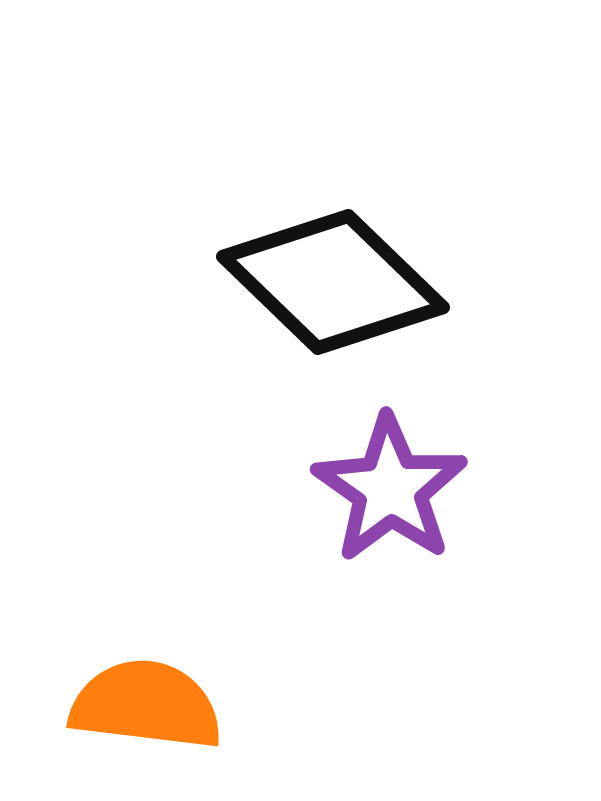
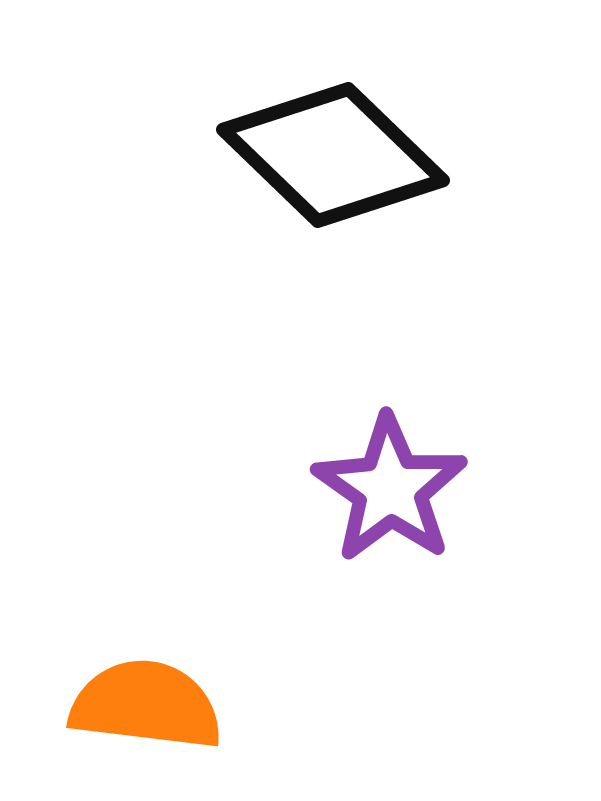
black diamond: moved 127 px up
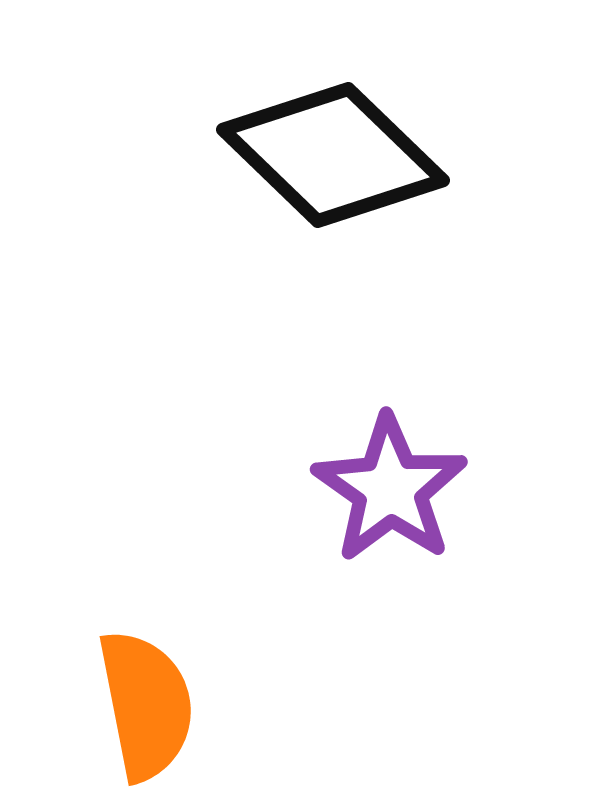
orange semicircle: rotated 72 degrees clockwise
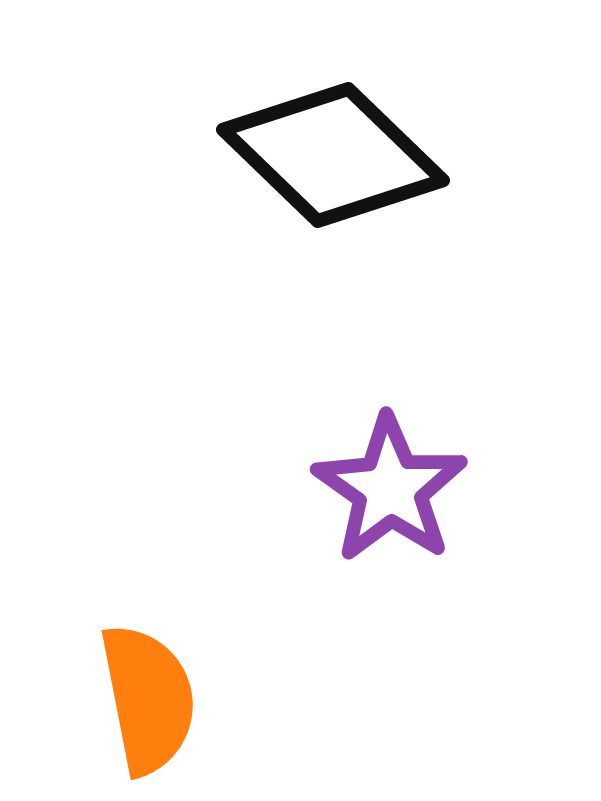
orange semicircle: moved 2 px right, 6 px up
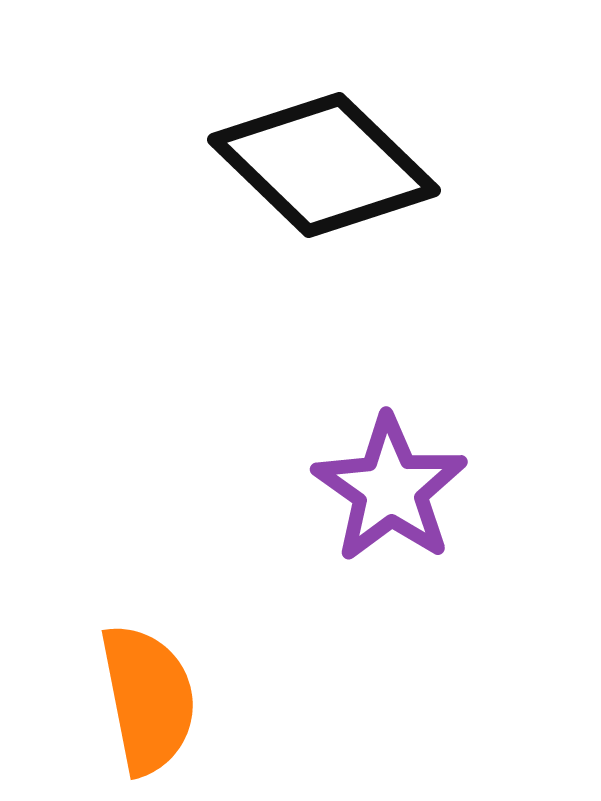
black diamond: moved 9 px left, 10 px down
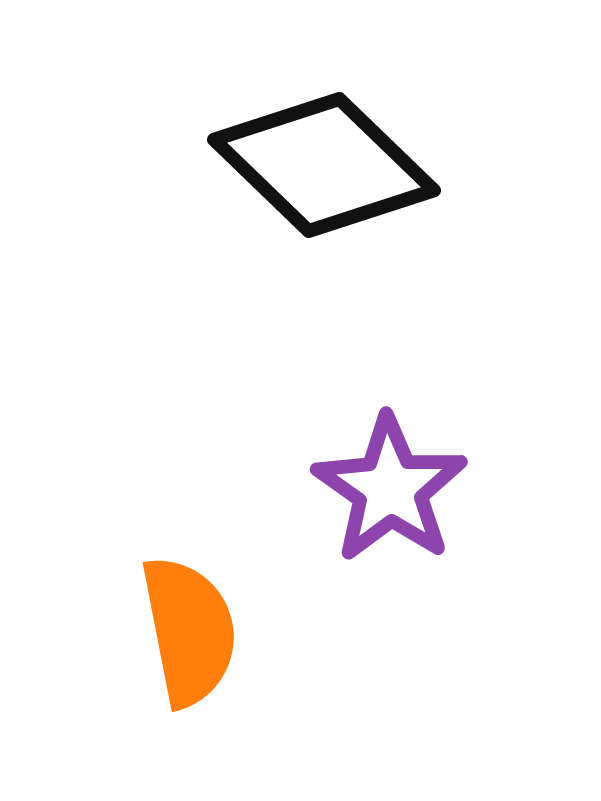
orange semicircle: moved 41 px right, 68 px up
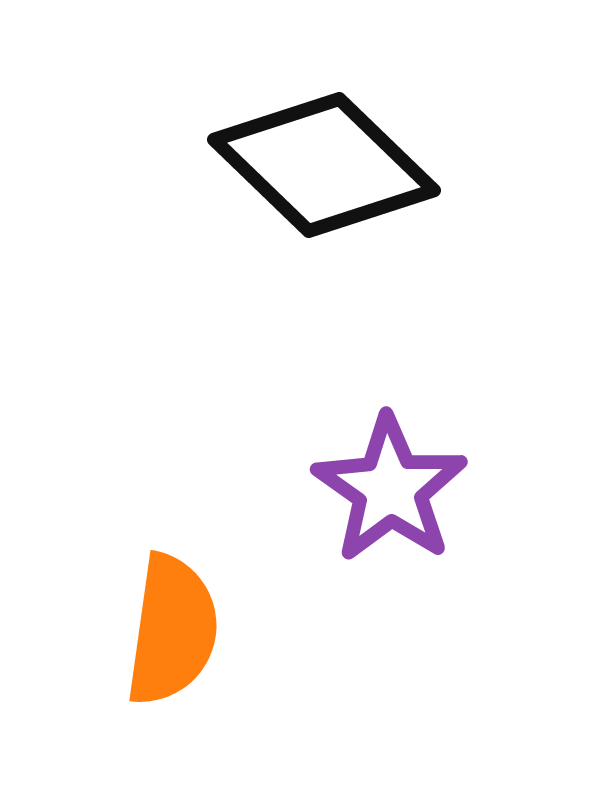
orange semicircle: moved 17 px left, 1 px up; rotated 19 degrees clockwise
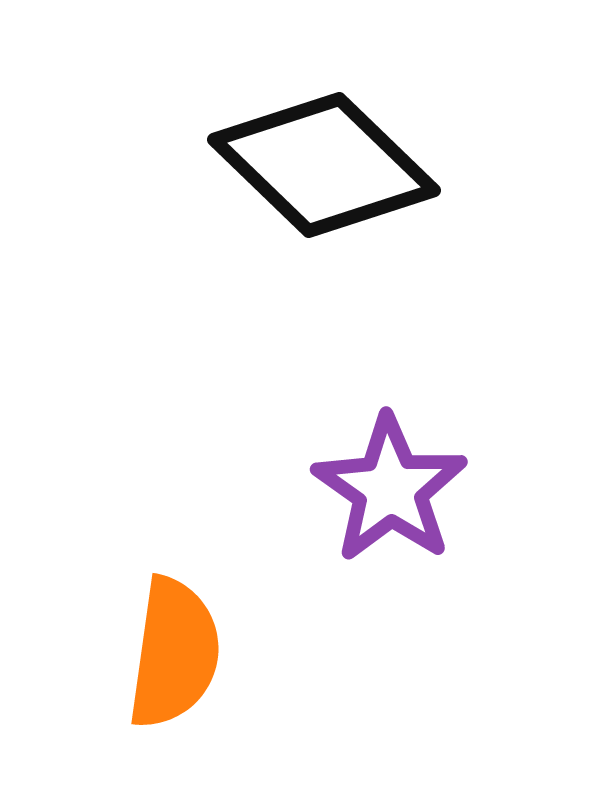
orange semicircle: moved 2 px right, 23 px down
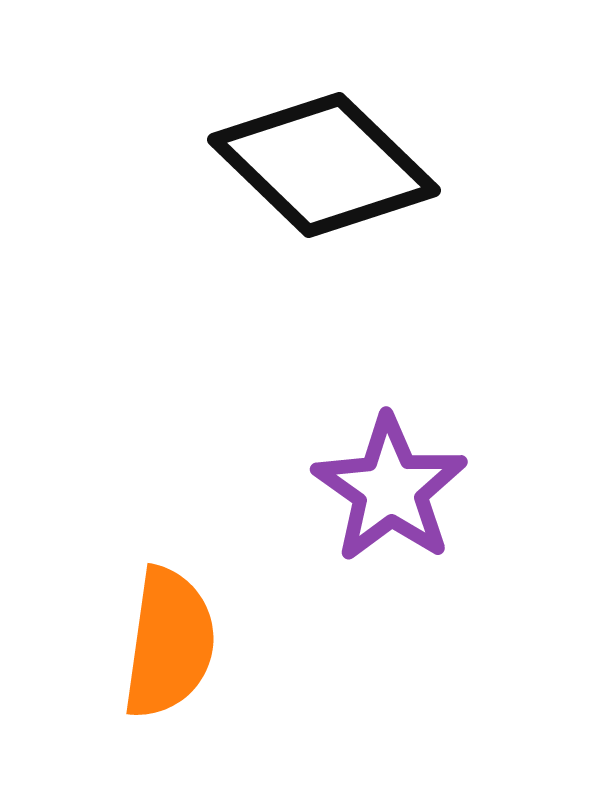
orange semicircle: moved 5 px left, 10 px up
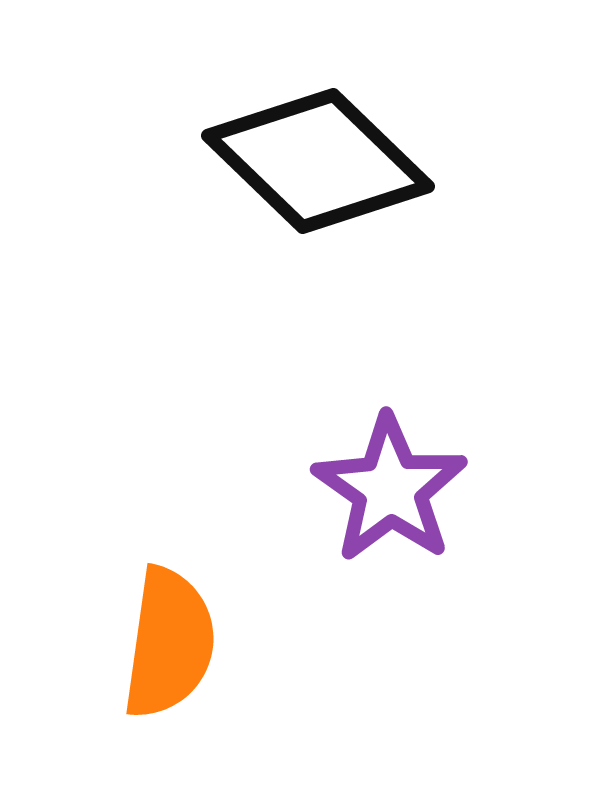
black diamond: moved 6 px left, 4 px up
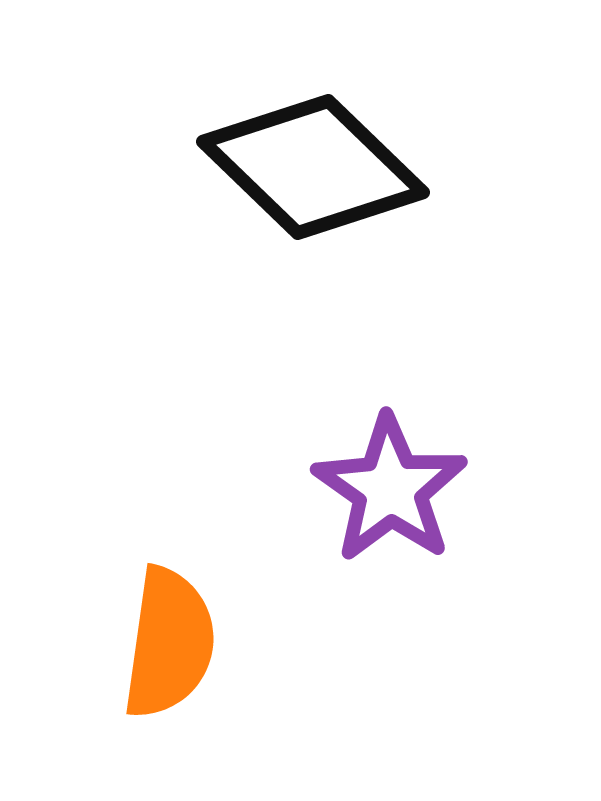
black diamond: moved 5 px left, 6 px down
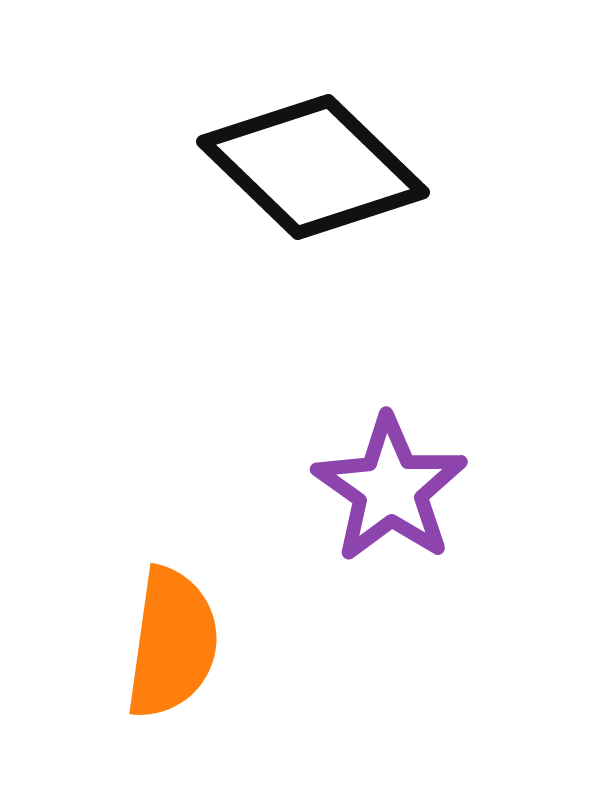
orange semicircle: moved 3 px right
